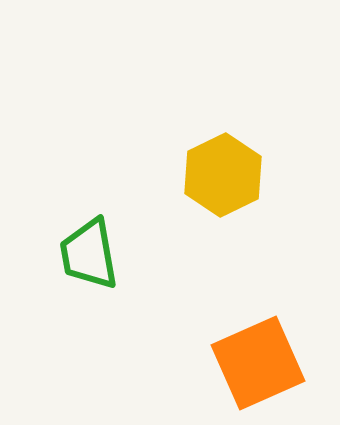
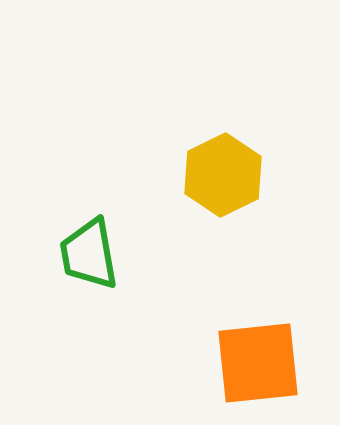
orange square: rotated 18 degrees clockwise
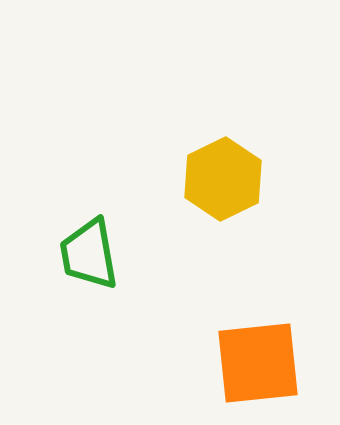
yellow hexagon: moved 4 px down
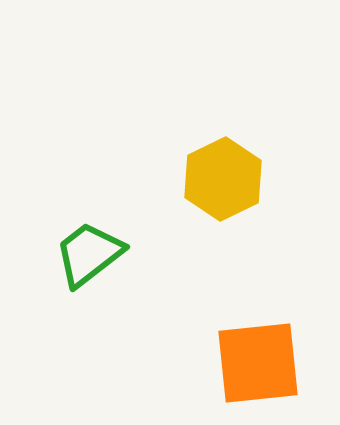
green trapezoid: rotated 62 degrees clockwise
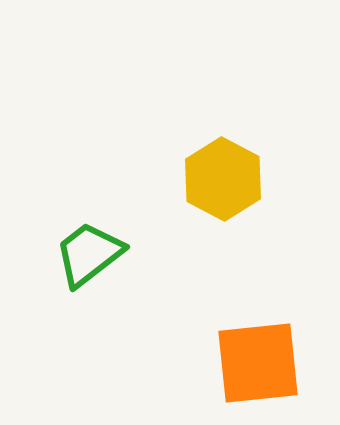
yellow hexagon: rotated 6 degrees counterclockwise
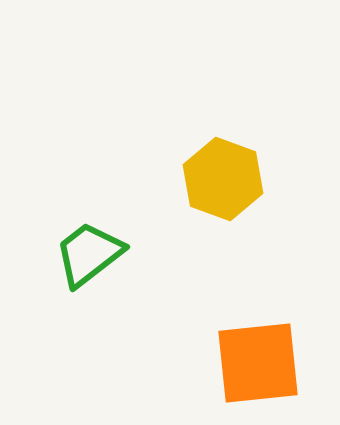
yellow hexagon: rotated 8 degrees counterclockwise
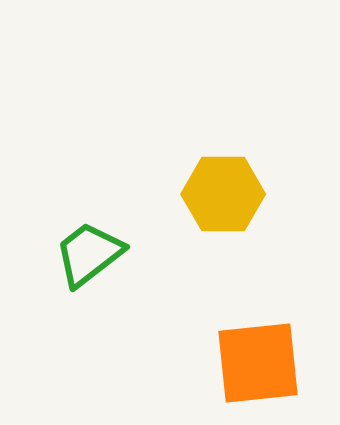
yellow hexagon: moved 15 px down; rotated 20 degrees counterclockwise
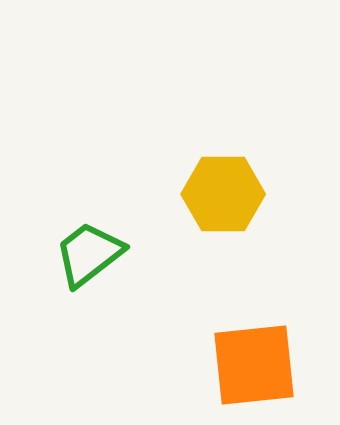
orange square: moved 4 px left, 2 px down
